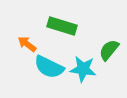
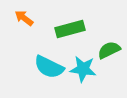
green rectangle: moved 8 px right, 3 px down; rotated 32 degrees counterclockwise
orange arrow: moved 3 px left, 26 px up
green semicircle: rotated 25 degrees clockwise
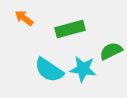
green semicircle: moved 2 px right, 1 px down
cyan semicircle: moved 3 px down; rotated 8 degrees clockwise
